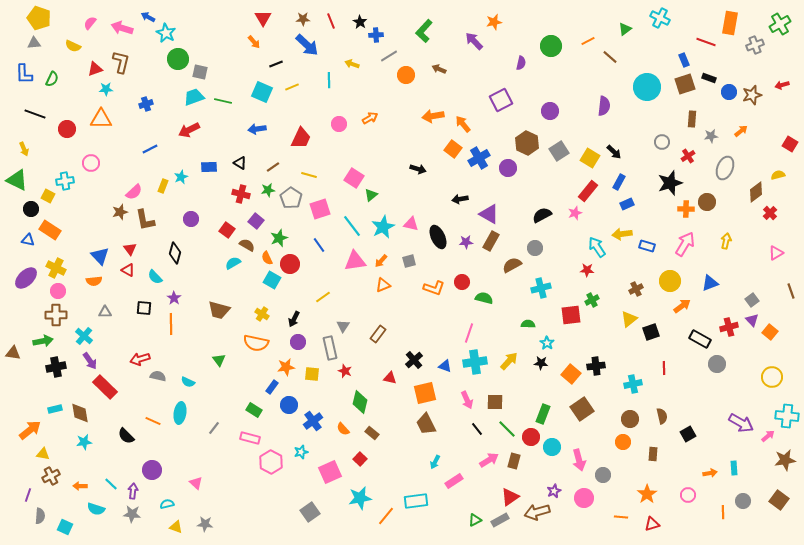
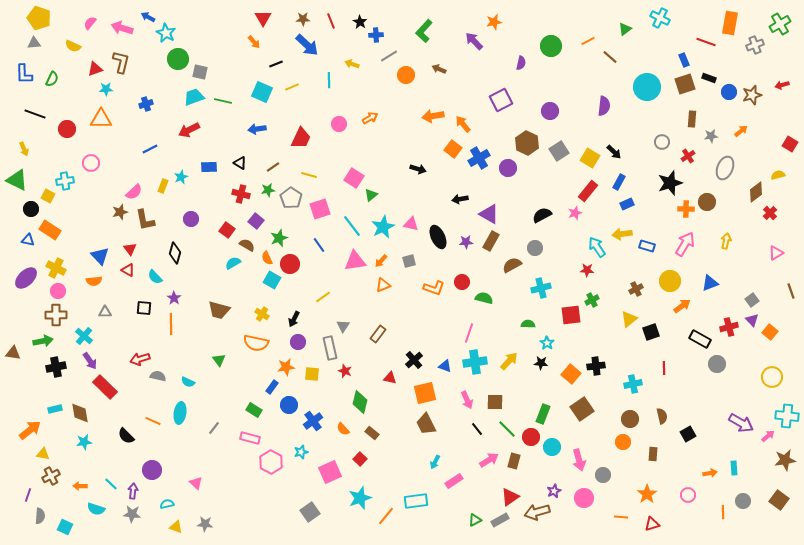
cyan star at (360, 498): rotated 10 degrees counterclockwise
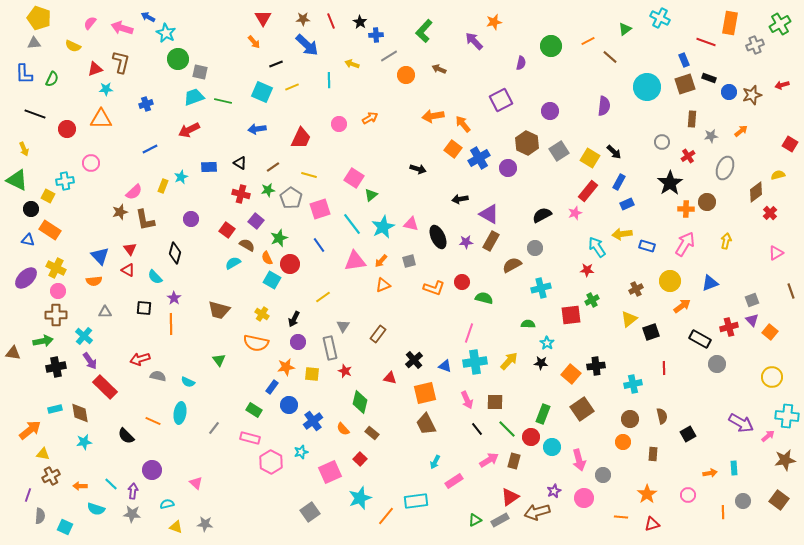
black star at (670, 183): rotated 15 degrees counterclockwise
cyan line at (352, 226): moved 2 px up
gray square at (752, 300): rotated 16 degrees clockwise
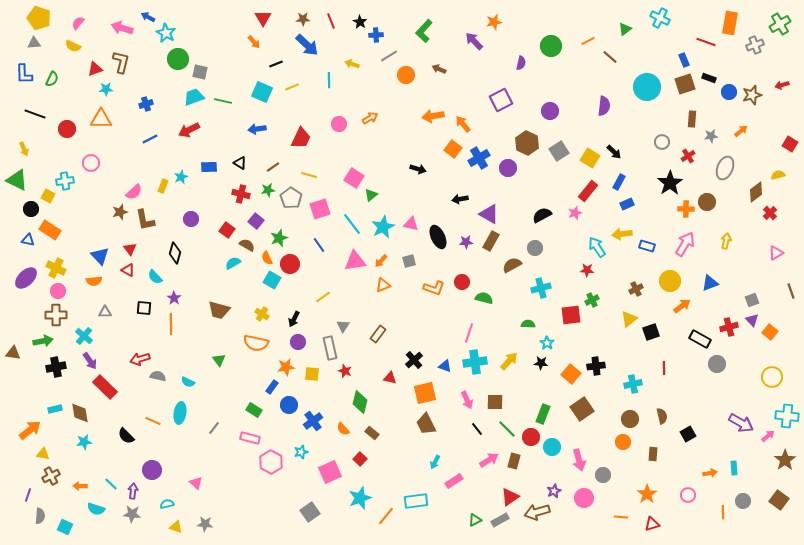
pink semicircle at (90, 23): moved 12 px left
blue line at (150, 149): moved 10 px up
brown star at (785, 460): rotated 25 degrees counterclockwise
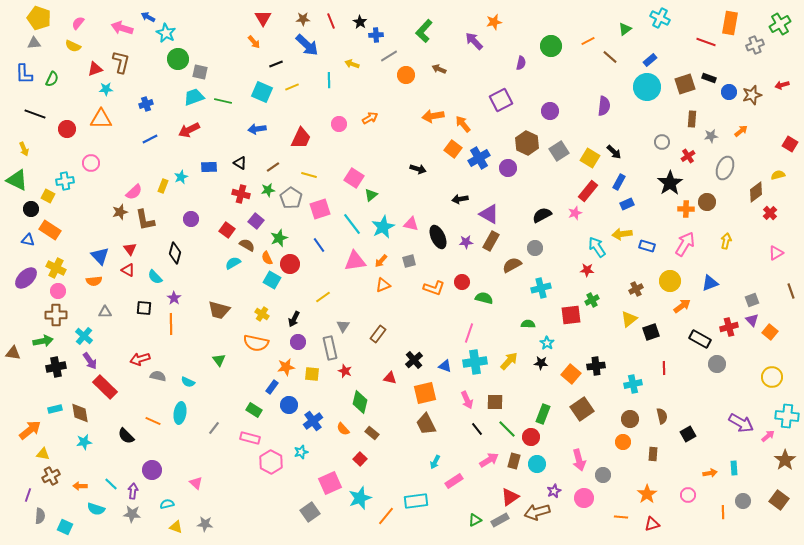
blue rectangle at (684, 60): moved 34 px left; rotated 72 degrees clockwise
cyan circle at (552, 447): moved 15 px left, 17 px down
pink square at (330, 472): moved 11 px down
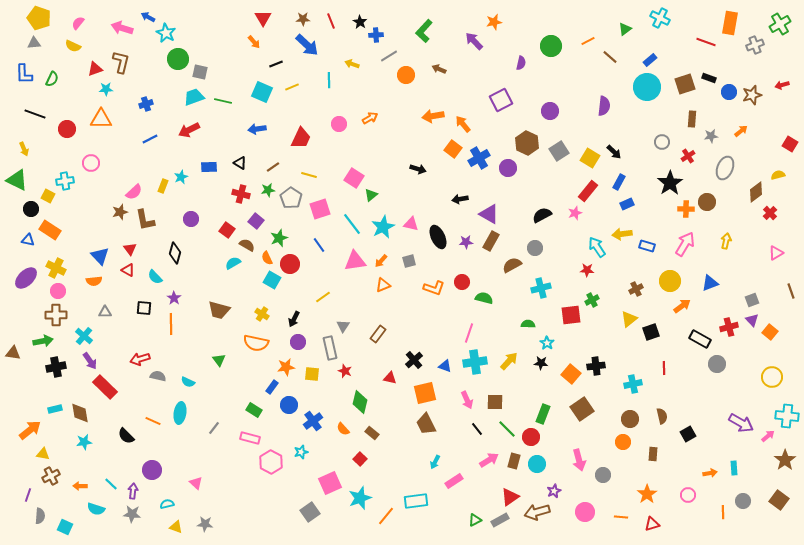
pink circle at (584, 498): moved 1 px right, 14 px down
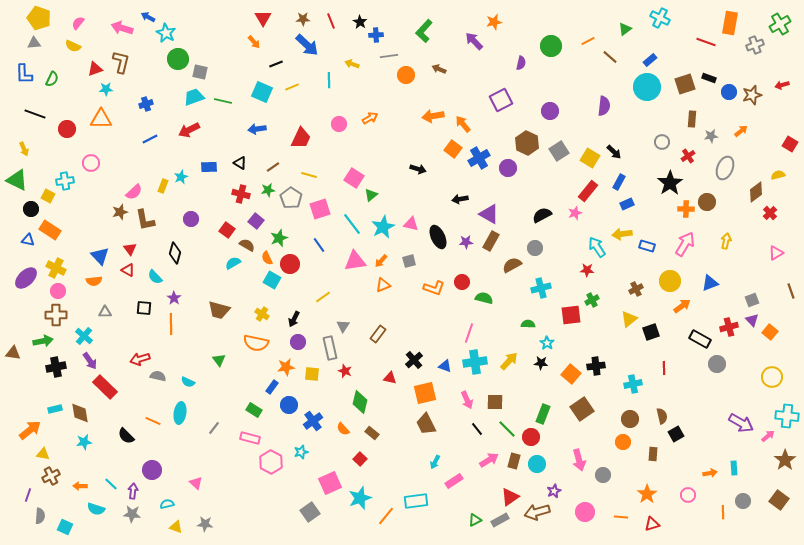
gray line at (389, 56): rotated 24 degrees clockwise
black square at (688, 434): moved 12 px left
